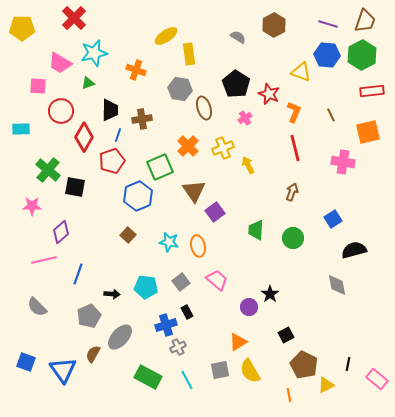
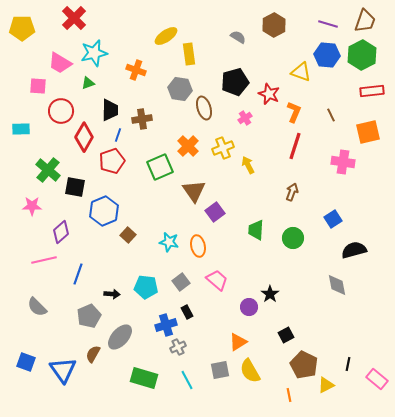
black pentagon at (236, 84): moved 1 px left, 2 px up; rotated 24 degrees clockwise
red line at (295, 148): moved 2 px up; rotated 32 degrees clockwise
blue hexagon at (138, 196): moved 34 px left, 15 px down
green rectangle at (148, 377): moved 4 px left, 1 px down; rotated 12 degrees counterclockwise
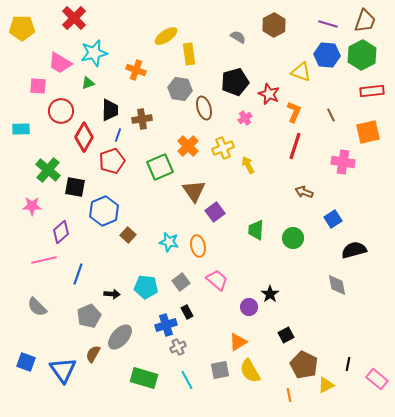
brown arrow at (292, 192): moved 12 px right; rotated 90 degrees counterclockwise
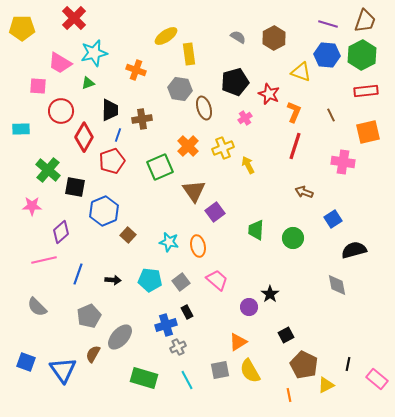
brown hexagon at (274, 25): moved 13 px down
red rectangle at (372, 91): moved 6 px left
cyan pentagon at (146, 287): moved 4 px right, 7 px up
black arrow at (112, 294): moved 1 px right, 14 px up
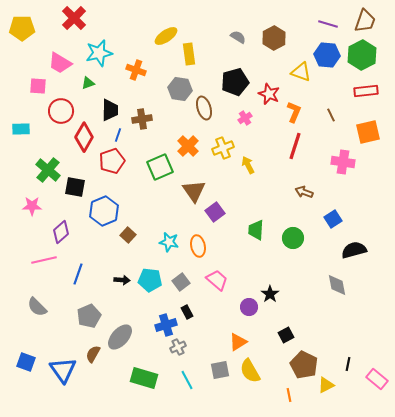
cyan star at (94, 53): moved 5 px right
black arrow at (113, 280): moved 9 px right
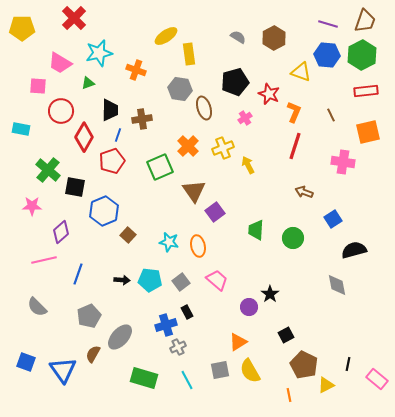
cyan rectangle at (21, 129): rotated 12 degrees clockwise
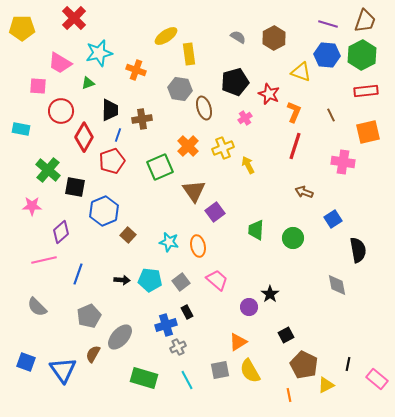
black semicircle at (354, 250): moved 4 px right; rotated 95 degrees clockwise
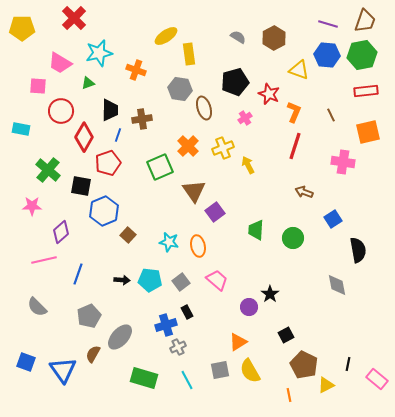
green hexagon at (362, 55): rotated 16 degrees clockwise
yellow triangle at (301, 72): moved 2 px left, 2 px up
red pentagon at (112, 161): moved 4 px left, 2 px down
black square at (75, 187): moved 6 px right, 1 px up
